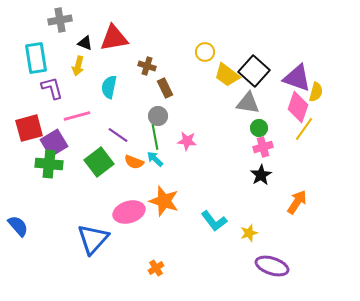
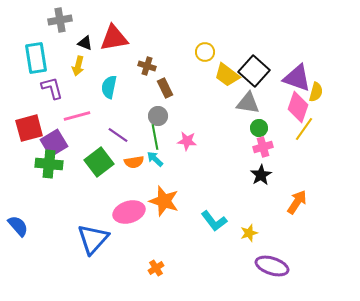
orange semicircle: rotated 30 degrees counterclockwise
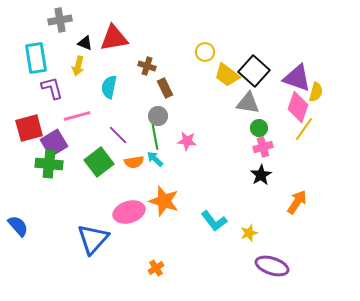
purple line: rotated 10 degrees clockwise
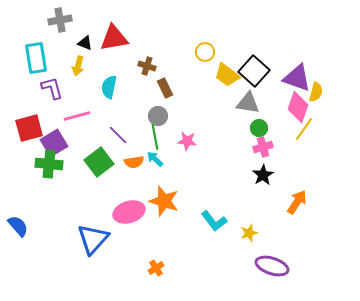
black star: moved 2 px right
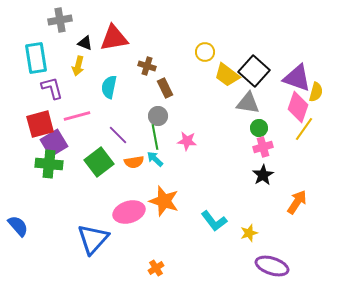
red square: moved 11 px right, 4 px up
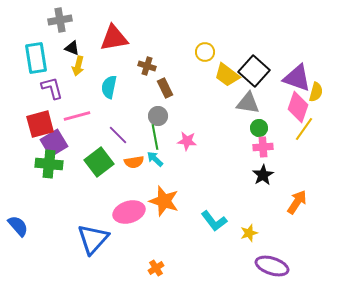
black triangle: moved 13 px left, 5 px down
pink cross: rotated 12 degrees clockwise
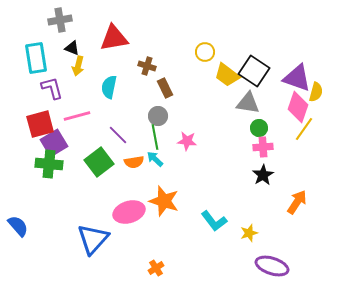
black square: rotated 8 degrees counterclockwise
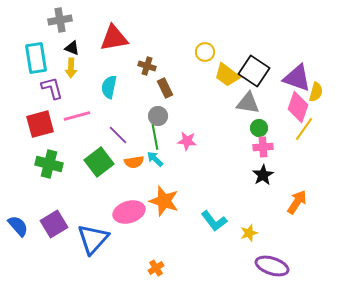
yellow arrow: moved 7 px left, 2 px down; rotated 12 degrees counterclockwise
purple square: moved 81 px down
green cross: rotated 8 degrees clockwise
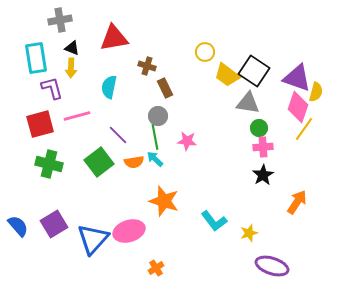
pink ellipse: moved 19 px down
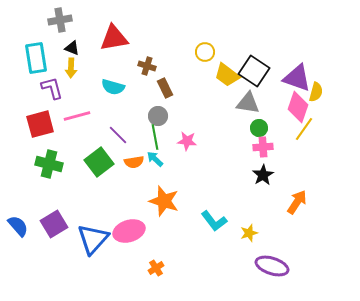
cyan semicircle: moved 4 px right; rotated 85 degrees counterclockwise
